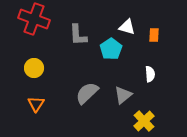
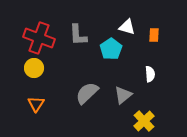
red cross: moved 5 px right, 19 px down
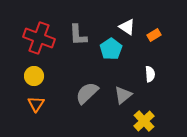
white triangle: rotated 18 degrees clockwise
orange rectangle: rotated 56 degrees clockwise
yellow circle: moved 8 px down
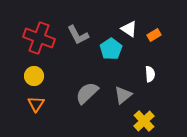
white triangle: moved 2 px right, 2 px down
gray L-shape: rotated 25 degrees counterclockwise
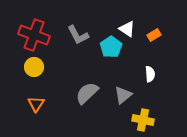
white triangle: moved 2 px left
red cross: moved 5 px left, 3 px up
cyan pentagon: moved 2 px up
yellow circle: moved 9 px up
yellow cross: moved 1 px left, 1 px up; rotated 35 degrees counterclockwise
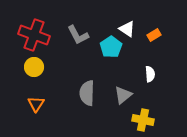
gray semicircle: rotated 45 degrees counterclockwise
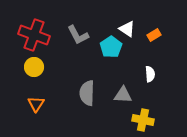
gray triangle: rotated 42 degrees clockwise
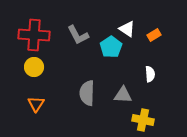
red cross: rotated 16 degrees counterclockwise
